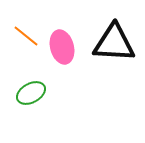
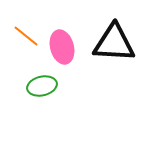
green ellipse: moved 11 px right, 7 px up; rotated 16 degrees clockwise
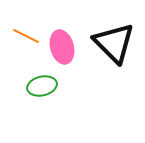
orange line: rotated 12 degrees counterclockwise
black triangle: rotated 42 degrees clockwise
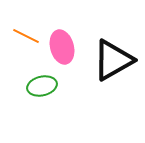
black triangle: moved 1 px left, 17 px down; rotated 45 degrees clockwise
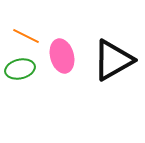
pink ellipse: moved 9 px down
green ellipse: moved 22 px left, 17 px up
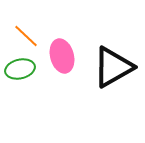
orange line: rotated 16 degrees clockwise
black triangle: moved 7 px down
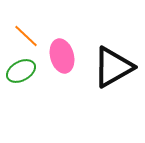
green ellipse: moved 1 px right, 2 px down; rotated 16 degrees counterclockwise
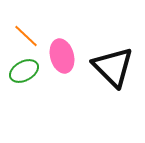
black triangle: rotated 45 degrees counterclockwise
green ellipse: moved 3 px right
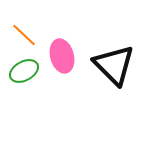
orange line: moved 2 px left, 1 px up
black triangle: moved 1 px right, 2 px up
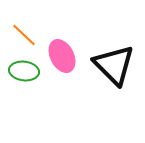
pink ellipse: rotated 12 degrees counterclockwise
green ellipse: rotated 36 degrees clockwise
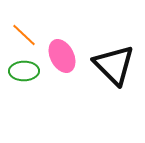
green ellipse: rotated 8 degrees counterclockwise
